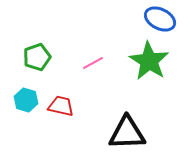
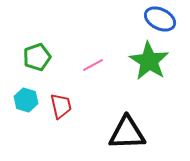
pink line: moved 2 px down
red trapezoid: rotated 64 degrees clockwise
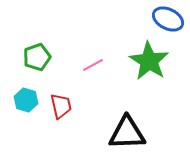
blue ellipse: moved 8 px right
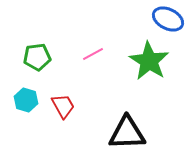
green pentagon: rotated 12 degrees clockwise
pink line: moved 11 px up
red trapezoid: moved 2 px right; rotated 16 degrees counterclockwise
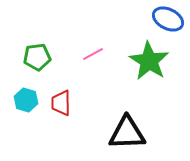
red trapezoid: moved 2 px left, 3 px up; rotated 152 degrees counterclockwise
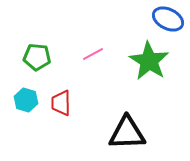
green pentagon: rotated 12 degrees clockwise
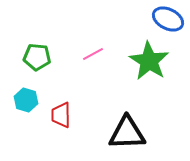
red trapezoid: moved 12 px down
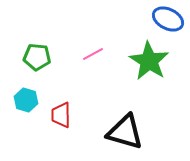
black triangle: moved 2 px left, 1 px up; rotated 18 degrees clockwise
